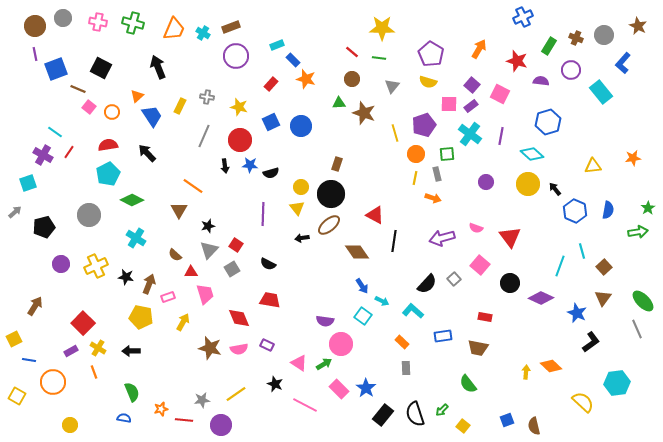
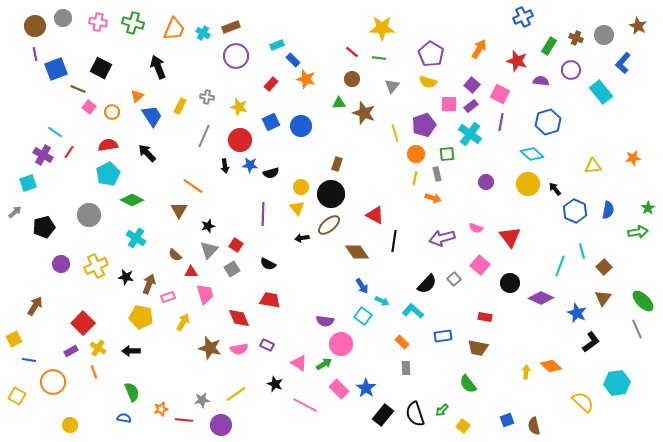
purple line at (501, 136): moved 14 px up
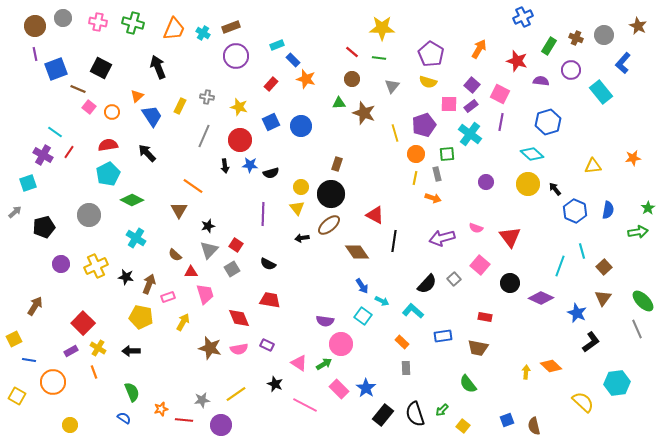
blue semicircle at (124, 418): rotated 24 degrees clockwise
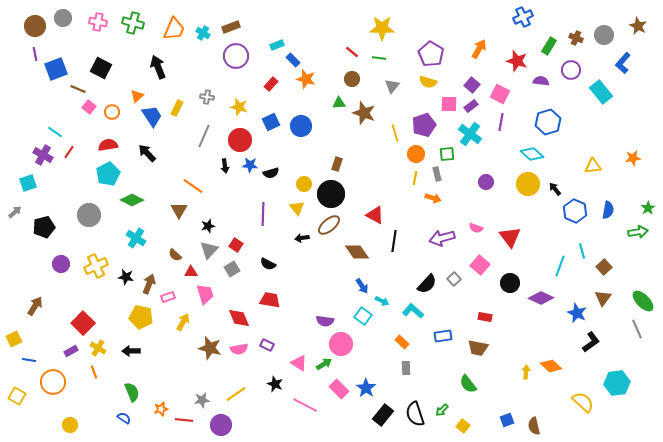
yellow rectangle at (180, 106): moved 3 px left, 2 px down
yellow circle at (301, 187): moved 3 px right, 3 px up
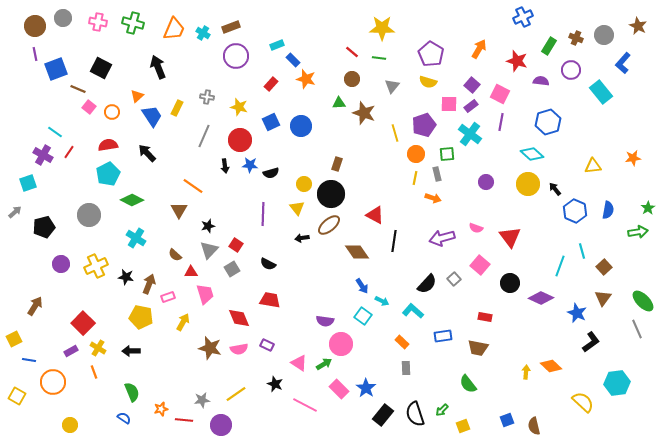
yellow square at (463, 426): rotated 32 degrees clockwise
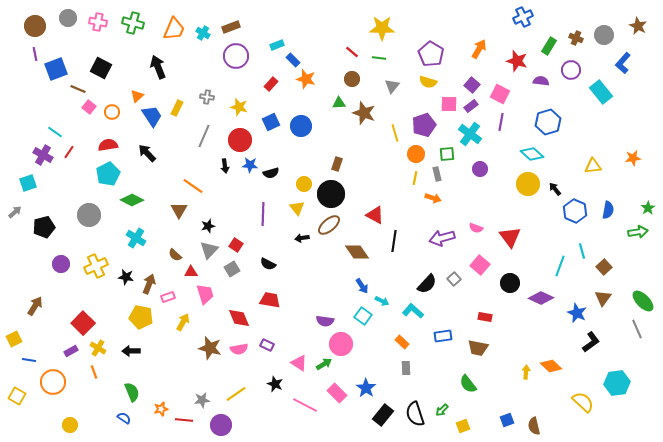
gray circle at (63, 18): moved 5 px right
purple circle at (486, 182): moved 6 px left, 13 px up
pink rectangle at (339, 389): moved 2 px left, 4 px down
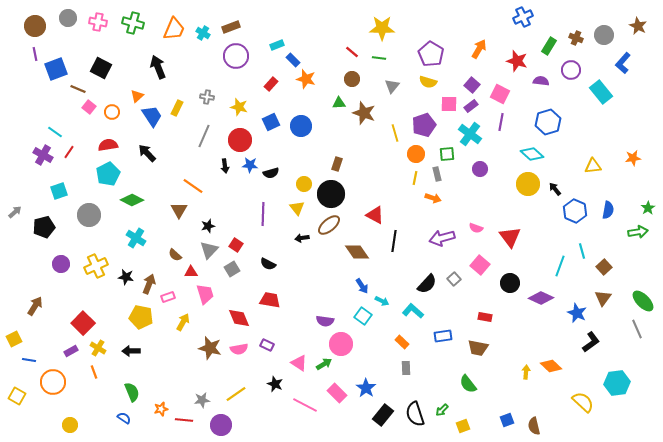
cyan square at (28, 183): moved 31 px right, 8 px down
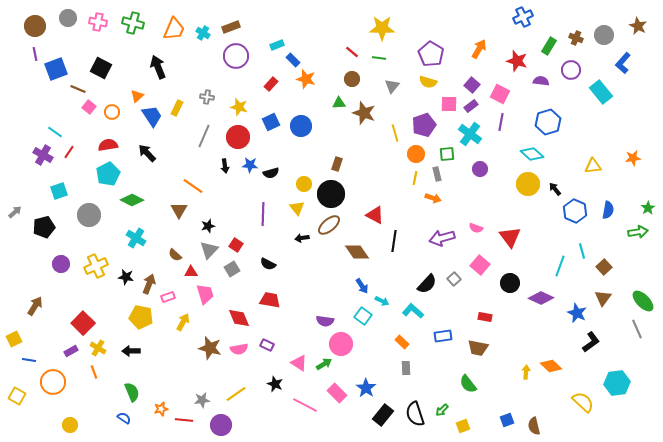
red circle at (240, 140): moved 2 px left, 3 px up
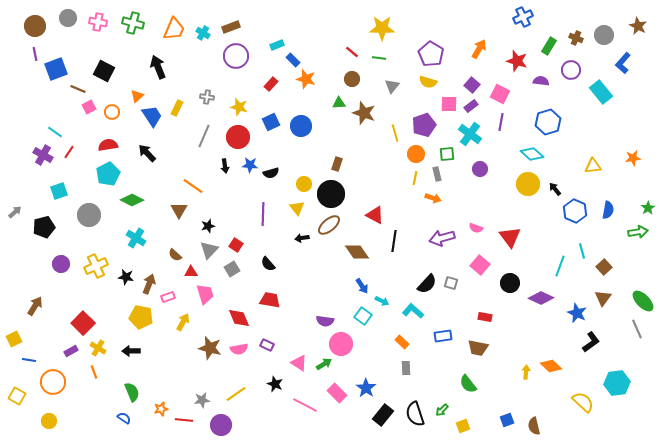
black square at (101, 68): moved 3 px right, 3 px down
pink square at (89, 107): rotated 24 degrees clockwise
black semicircle at (268, 264): rotated 21 degrees clockwise
gray square at (454, 279): moved 3 px left, 4 px down; rotated 32 degrees counterclockwise
yellow circle at (70, 425): moved 21 px left, 4 px up
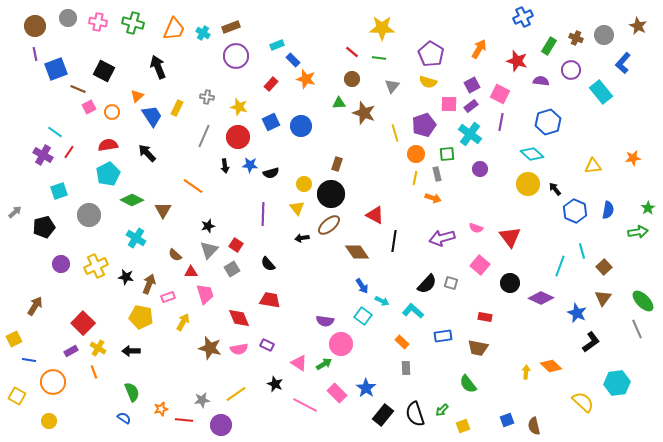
purple square at (472, 85): rotated 21 degrees clockwise
brown triangle at (179, 210): moved 16 px left
